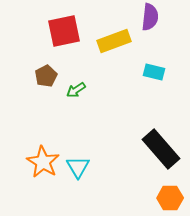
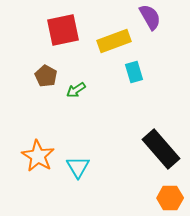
purple semicircle: rotated 36 degrees counterclockwise
red square: moved 1 px left, 1 px up
cyan rectangle: moved 20 px left; rotated 60 degrees clockwise
brown pentagon: rotated 15 degrees counterclockwise
orange star: moved 5 px left, 6 px up
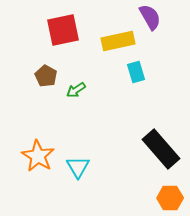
yellow rectangle: moved 4 px right; rotated 8 degrees clockwise
cyan rectangle: moved 2 px right
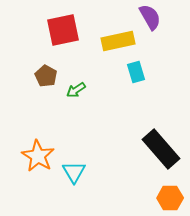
cyan triangle: moved 4 px left, 5 px down
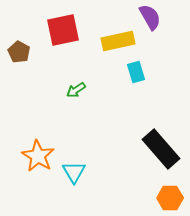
brown pentagon: moved 27 px left, 24 px up
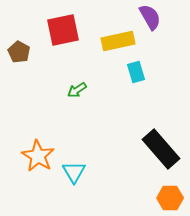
green arrow: moved 1 px right
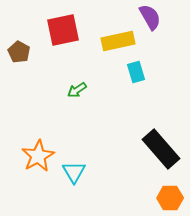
orange star: rotated 12 degrees clockwise
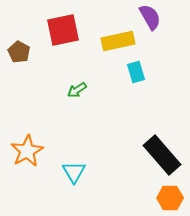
black rectangle: moved 1 px right, 6 px down
orange star: moved 11 px left, 5 px up
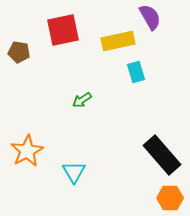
brown pentagon: rotated 20 degrees counterclockwise
green arrow: moved 5 px right, 10 px down
